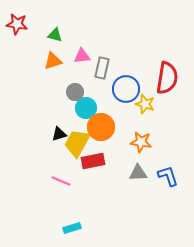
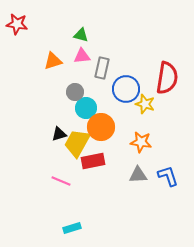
green triangle: moved 26 px right
gray triangle: moved 2 px down
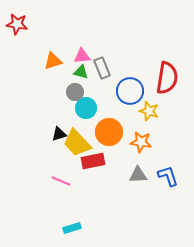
green triangle: moved 37 px down
gray rectangle: rotated 35 degrees counterclockwise
blue circle: moved 4 px right, 2 px down
yellow star: moved 4 px right, 7 px down
orange circle: moved 8 px right, 5 px down
yellow trapezoid: rotated 72 degrees counterclockwise
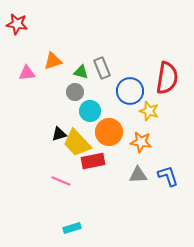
pink triangle: moved 55 px left, 17 px down
cyan circle: moved 4 px right, 3 px down
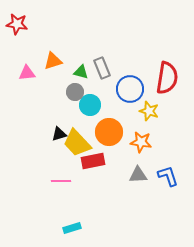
blue circle: moved 2 px up
cyan circle: moved 6 px up
pink line: rotated 24 degrees counterclockwise
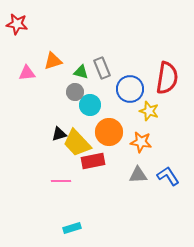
blue L-shape: rotated 15 degrees counterclockwise
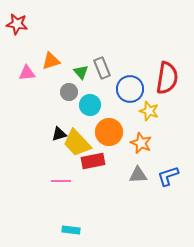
orange triangle: moved 2 px left
green triangle: rotated 35 degrees clockwise
gray circle: moved 6 px left
orange star: moved 1 px down; rotated 15 degrees clockwise
blue L-shape: rotated 75 degrees counterclockwise
cyan rectangle: moved 1 px left, 2 px down; rotated 24 degrees clockwise
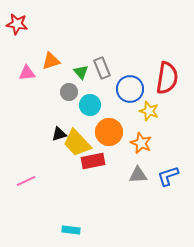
pink line: moved 35 px left; rotated 24 degrees counterclockwise
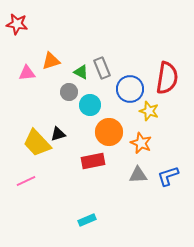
green triangle: rotated 21 degrees counterclockwise
black triangle: moved 1 px left
yellow trapezoid: moved 40 px left
cyan rectangle: moved 16 px right, 10 px up; rotated 30 degrees counterclockwise
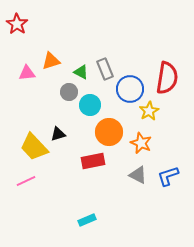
red star: rotated 25 degrees clockwise
gray rectangle: moved 3 px right, 1 px down
yellow star: rotated 24 degrees clockwise
yellow trapezoid: moved 3 px left, 4 px down
gray triangle: rotated 30 degrees clockwise
